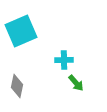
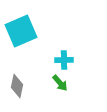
green arrow: moved 16 px left
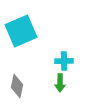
cyan cross: moved 1 px down
green arrow: rotated 42 degrees clockwise
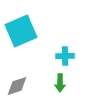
cyan cross: moved 1 px right, 5 px up
gray diamond: rotated 60 degrees clockwise
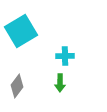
cyan square: rotated 8 degrees counterclockwise
gray diamond: rotated 35 degrees counterclockwise
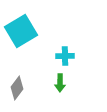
gray diamond: moved 2 px down
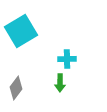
cyan cross: moved 2 px right, 3 px down
gray diamond: moved 1 px left
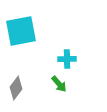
cyan square: rotated 20 degrees clockwise
green arrow: moved 1 px left, 1 px down; rotated 42 degrees counterclockwise
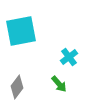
cyan cross: moved 2 px right, 2 px up; rotated 36 degrees counterclockwise
gray diamond: moved 1 px right, 1 px up
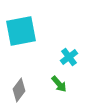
gray diamond: moved 2 px right, 3 px down
